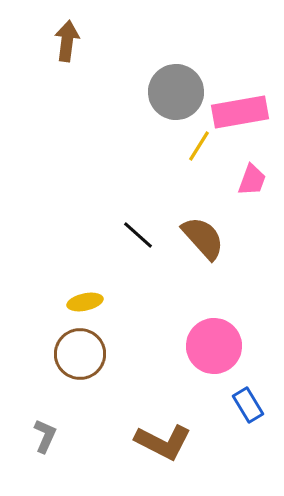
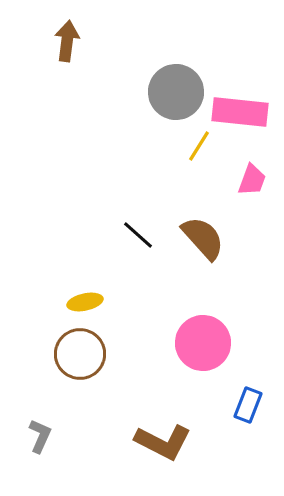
pink rectangle: rotated 16 degrees clockwise
pink circle: moved 11 px left, 3 px up
blue rectangle: rotated 52 degrees clockwise
gray L-shape: moved 5 px left
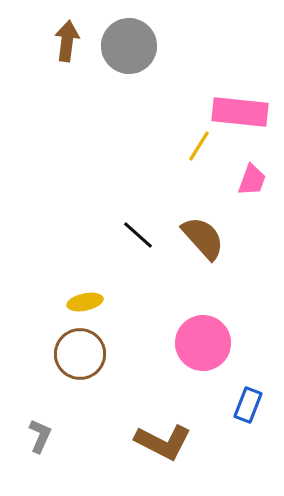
gray circle: moved 47 px left, 46 px up
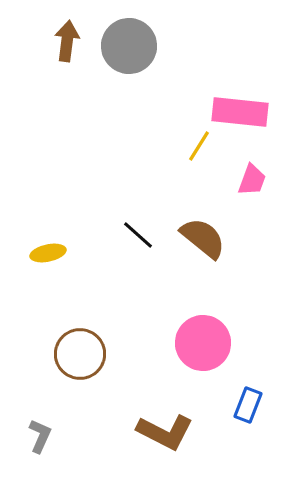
brown semicircle: rotated 9 degrees counterclockwise
yellow ellipse: moved 37 px left, 49 px up
brown L-shape: moved 2 px right, 10 px up
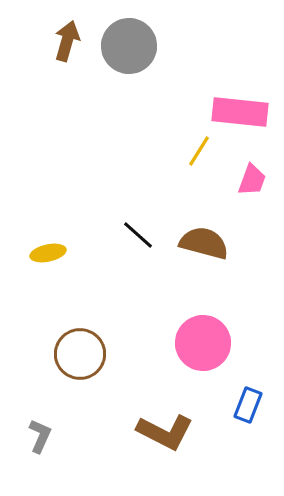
brown arrow: rotated 9 degrees clockwise
yellow line: moved 5 px down
brown semicircle: moved 1 px right, 5 px down; rotated 24 degrees counterclockwise
